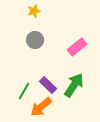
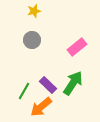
gray circle: moved 3 px left
green arrow: moved 1 px left, 2 px up
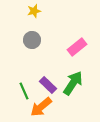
green line: rotated 54 degrees counterclockwise
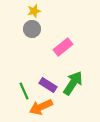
gray circle: moved 11 px up
pink rectangle: moved 14 px left
purple rectangle: rotated 12 degrees counterclockwise
orange arrow: rotated 15 degrees clockwise
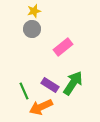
purple rectangle: moved 2 px right
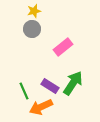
purple rectangle: moved 1 px down
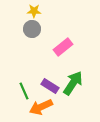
yellow star: rotated 16 degrees clockwise
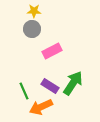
pink rectangle: moved 11 px left, 4 px down; rotated 12 degrees clockwise
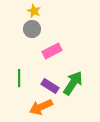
yellow star: rotated 24 degrees clockwise
green line: moved 5 px left, 13 px up; rotated 24 degrees clockwise
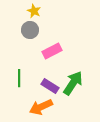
gray circle: moved 2 px left, 1 px down
